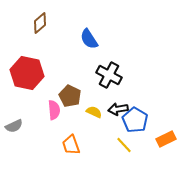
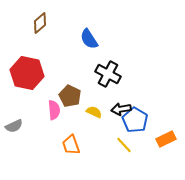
black cross: moved 1 px left, 1 px up
black arrow: moved 3 px right
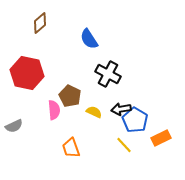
orange rectangle: moved 5 px left, 1 px up
orange trapezoid: moved 3 px down
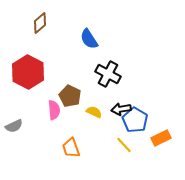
red hexagon: moved 1 px right, 1 px up; rotated 16 degrees clockwise
